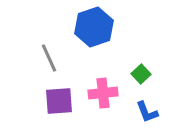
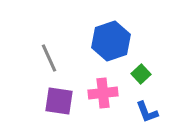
blue hexagon: moved 17 px right, 14 px down
purple square: rotated 12 degrees clockwise
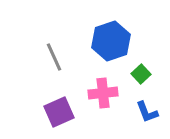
gray line: moved 5 px right, 1 px up
purple square: moved 11 px down; rotated 32 degrees counterclockwise
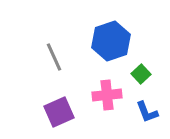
pink cross: moved 4 px right, 2 px down
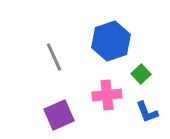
purple square: moved 3 px down
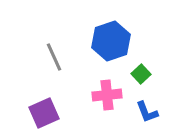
purple square: moved 15 px left, 2 px up
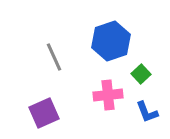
pink cross: moved 1 px right
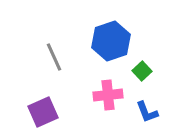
green square: moved 1 px right, 3 px up
purple square: moved 1 px left, 1 px up
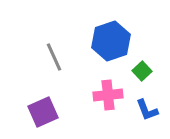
blue L-shape: moved 2 px up
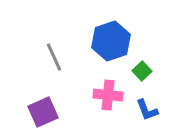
pink cross: rotated 12 degrees clockwise
